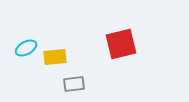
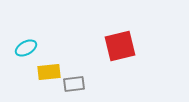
red square: moved 1 px left, 2 px down
yellow rectangle: moved 6 px left, 15 px down
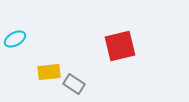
cyan ellipse: moved 11 px left, 9 px up
gray rectangle: rotated 40 degrees clockwise
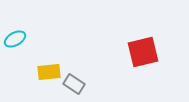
red square: moved 23 px right, 6 px down
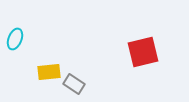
cyan ellipse: rotated 40 degrees counterclockwise
